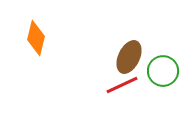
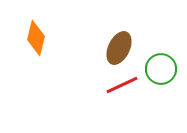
brown ellipse: moved 10 px left, 9 px up
green circle: moved 2 px left, 2 px up
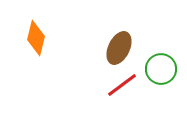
red line: rotated 12 degrees counterclockwise
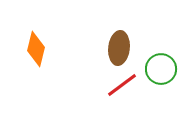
orange diamond: moved 11 px down
brown ellipse: rotated 20 degrees counterclockwise
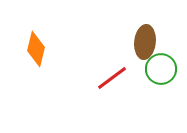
brown ellipse: moved 26 px right, 6 px up
red line: moved 10 px left, 7 px up
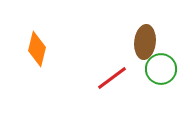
orange diamond: moved 1 px right
